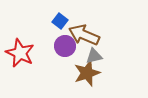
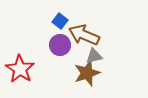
purple circle: moved 5 px left, 1 px up
red star: moved 16 px down; rotated 8 degrees clockwise
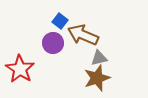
brown arrow: moved 1 px left
purple circle: moved 7 px left, 2 px up
gray triangle: moved 5 px right, 2 px down
brown star: moved 10 px right, 5 px down
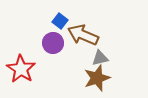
gray triangle: moved 1 px right
red star: moved 1 px right
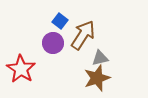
brown arrow: rotated 100 degrees clockwise
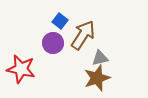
red star: rotated 20 degrees counterclockwise
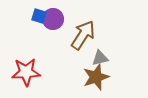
blue square: moved 21 px left, 5 px up; rotated 21 degrees counterclockwise
purple circle: moved 24 px up
red star: moved 5 px right, 3 px down; rotated 16 degrees counterclockwise
brown star: moved 1 px left, 1 px up
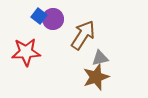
blue square: rotated 21 degrees clockwise
red star: moved 20 px up
